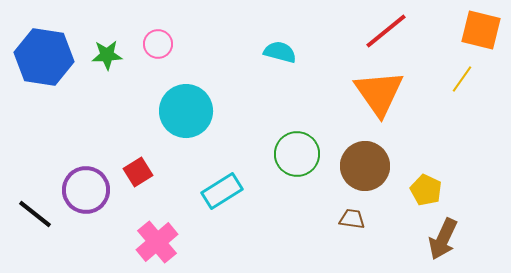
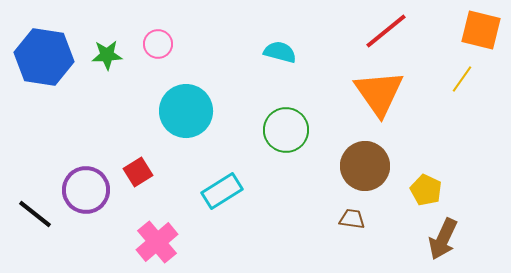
green circle: moved 11 px left, 24 px up
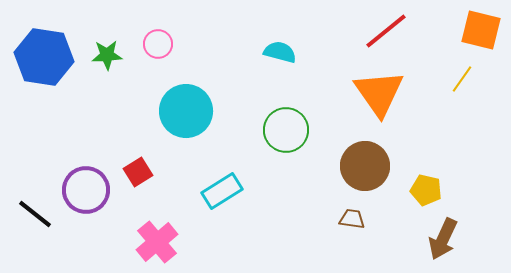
yellow pentagon: rotated 12 degrees counterclockwise
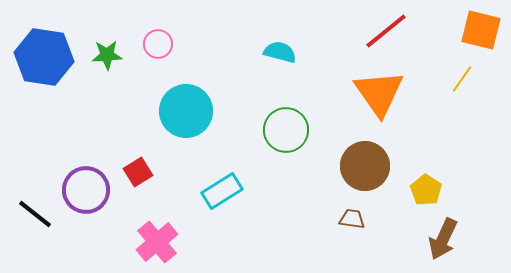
yellow pentagon: rotated 20 degrees clockwise
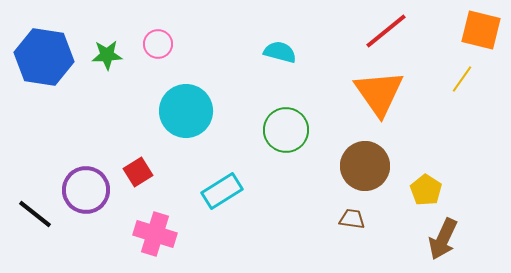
pink cross: moved 2 px left, 8 px up; rotated 33 degrees counterclockwise
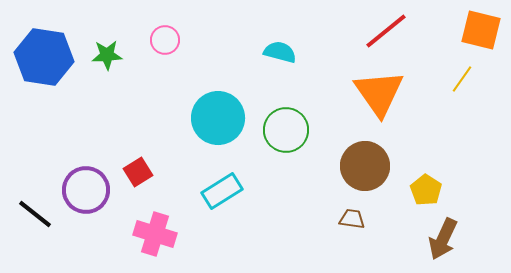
pink circle: moved 7 px right, 4 px up
cyan circle: moved 32 px right, 7 px down
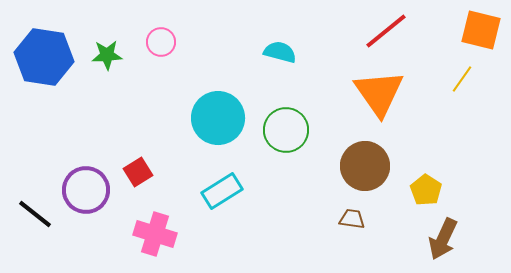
pink circle: moved 4 px left, 2 px down
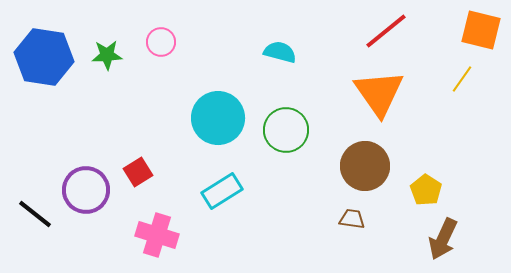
pink cross: moved 2 px right, 1 px down
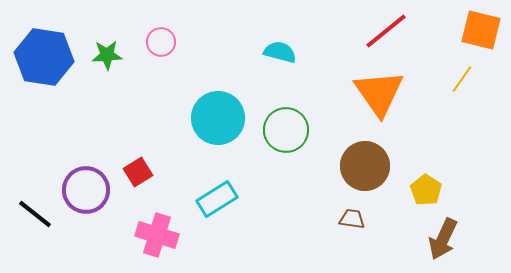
cyan rectangle: moved 5 px left, 8 px down
